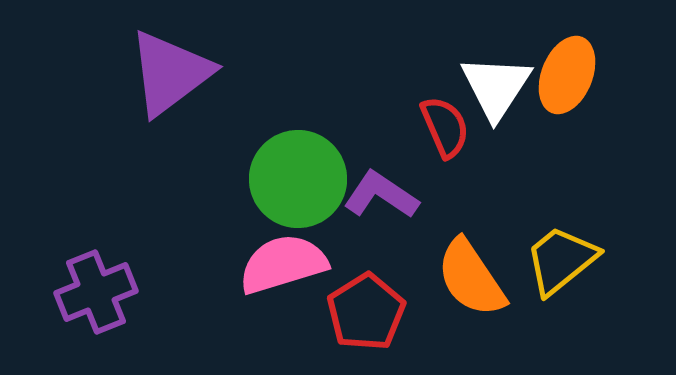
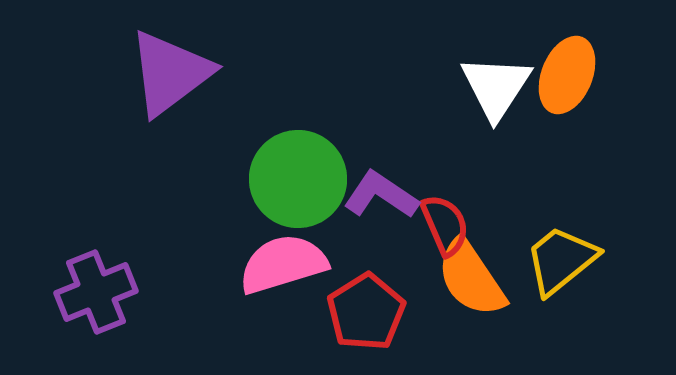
red semicircle: moved 98 px down
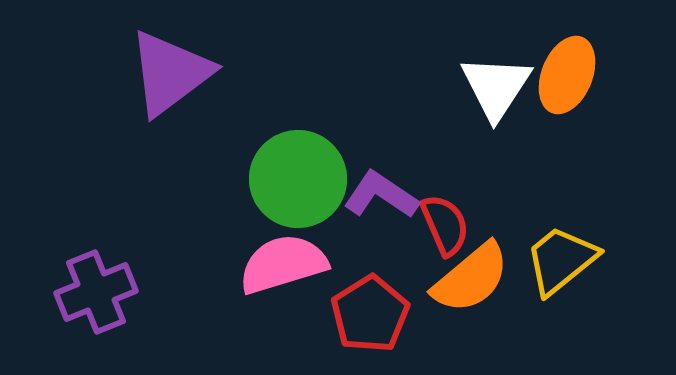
orange semicircle: rotated 96 degrees counterclockwise
red pentagon: moved 4 px right, 2 px down
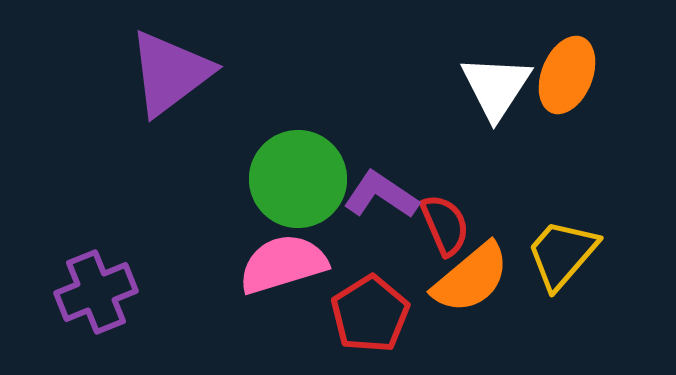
yellow trapezoid: moved 1 px right, 6 px up; rotated 10 degrees counterclockwise
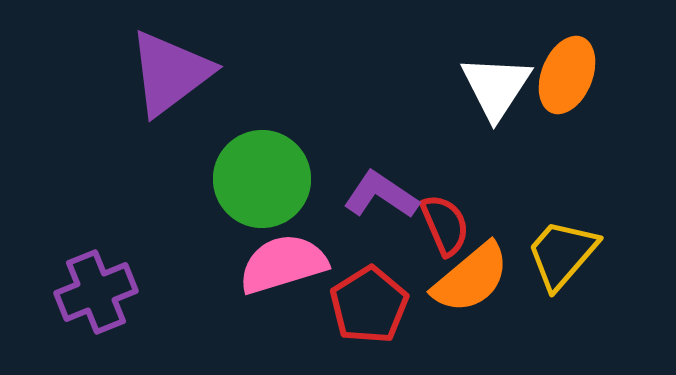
green circle: moved 36 px left
red pentagon: moved 1 px left, 9 px up
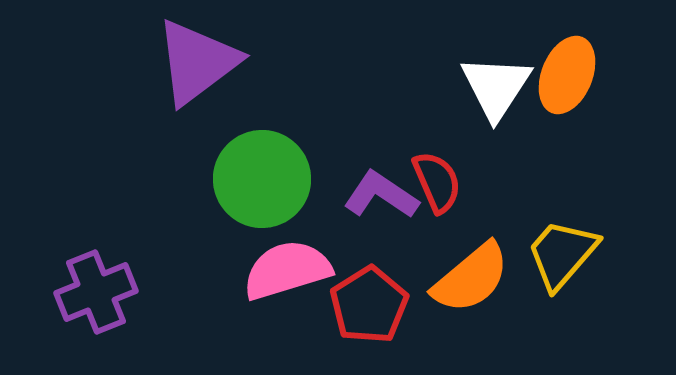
purple triangle: moved 27 px right, 11 px up
red semicircle: moved 8 px left, 43 px up
pink semicircle: moved 4 px right, 6 px down
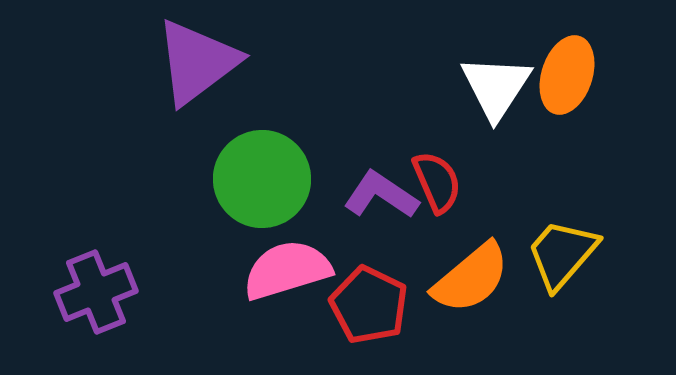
orange ellipse: rotated 4 degrees counterclockwise
red pentagon: rotated 14 degrees counterclockwise
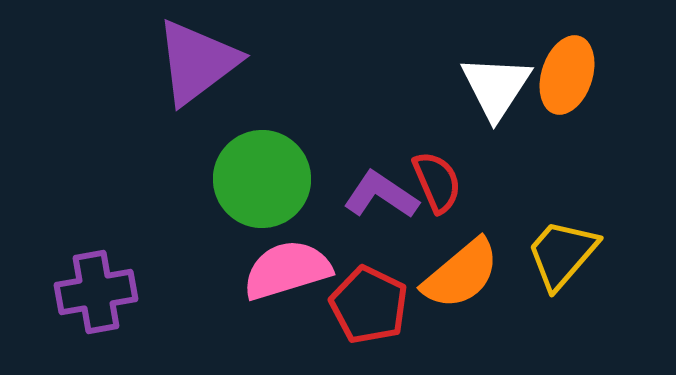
orange semicircle: moved 10 px left, 4 px up
purple cross: rotated 12 degrees clockwise
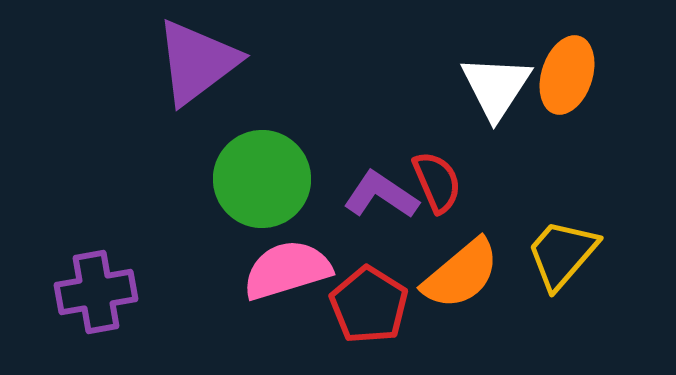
red pentagon: rotated 6 degrees clockwise
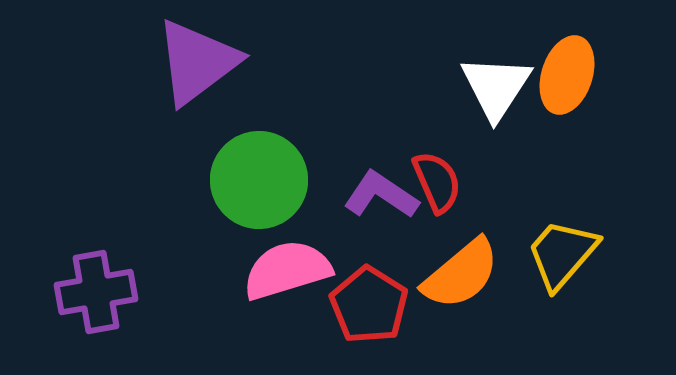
green circle: moved 3 px left, 1 px down
